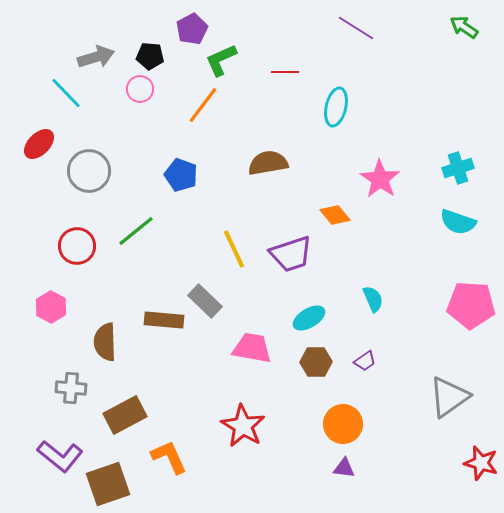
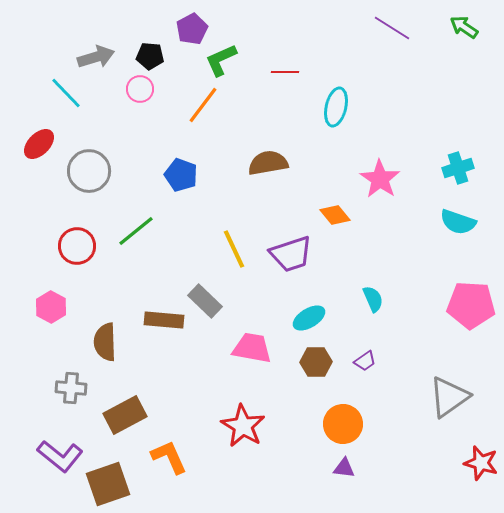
purple line at (356, 28): moved 36 px right
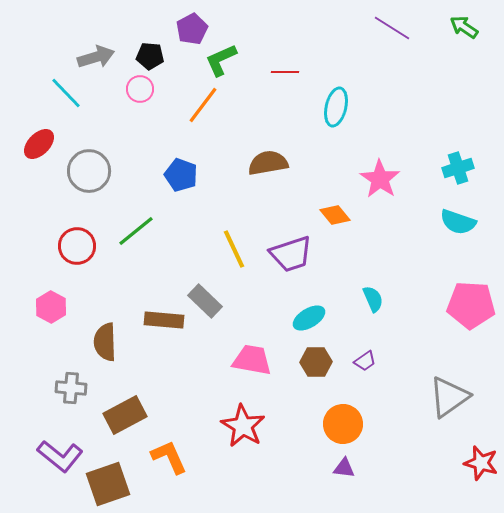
pink trapezoid at (252, 348): moved 12 px down
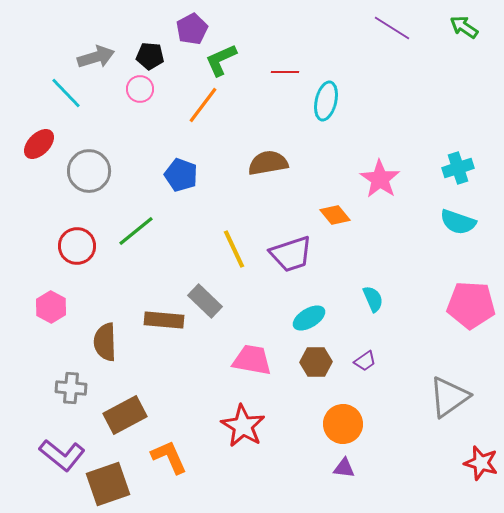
cyan ellipse at (336, 107): moved 10 px left, 6 px up
purple L-shape at (60, 456): moved 2 px right, 1 px up
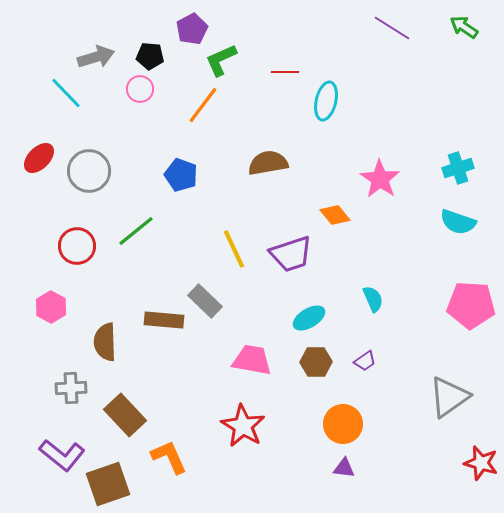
red ellipse at (39, 144): moved 14 px down
gray cross at (71, 388): rotated 8 degrees counterclockwise
brown rectangle at (125, 415): rotated 75 degrees clockwise
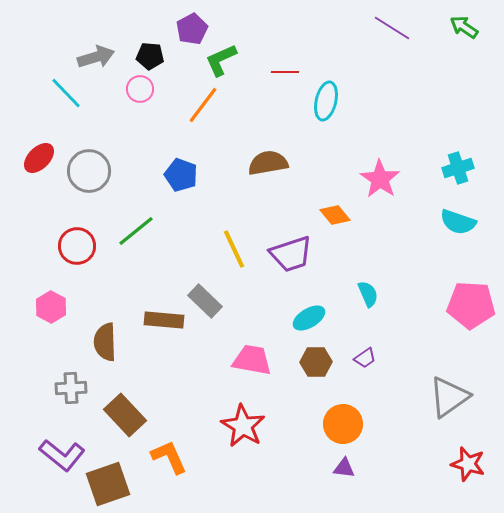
cyan semicircle at (373, 299): moved 5 px left, 5 px up
purple trapezoid at (365, 361): moved 3 px up
red star at (481, 463): moved 13 px left, 1 px down
